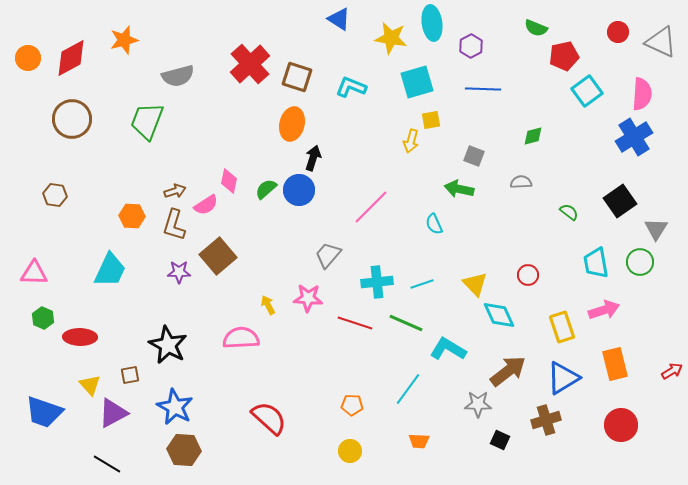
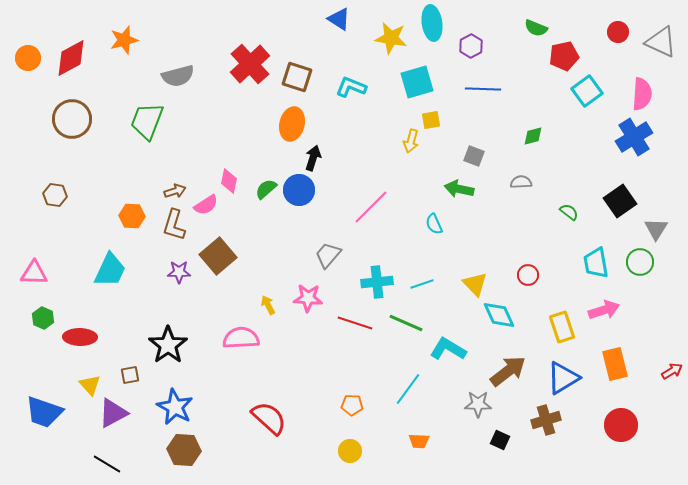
black star at (168, 345): rotated 9 degrees clockwise
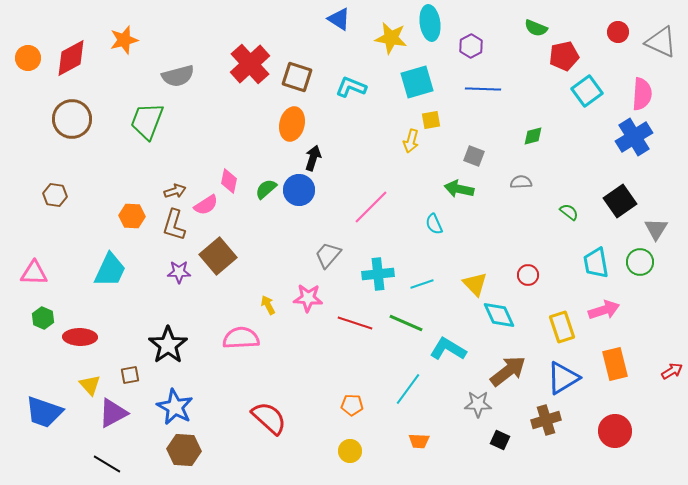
cyan ellipse at (432, 23): moved 2 px left
cyan cross at (377, 282): moved 1 px right, 8 px up
red circle at (621, 425): moved 6 px left, 6 px down
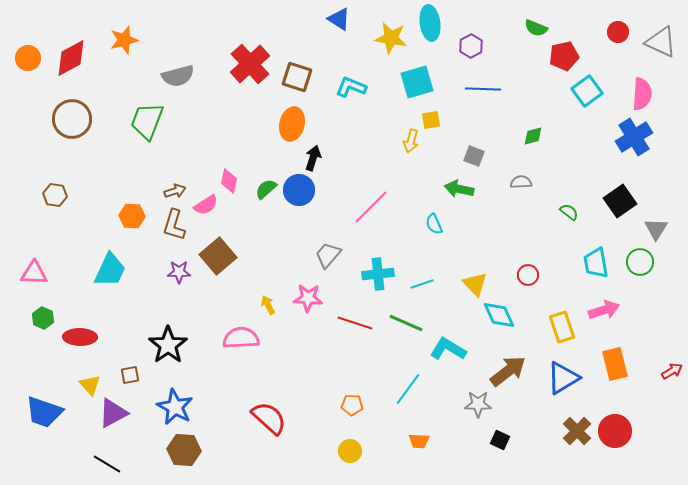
brown cross at (546, 420): moved 31 px right, 11 px down; rotated 28 degrees counterclockwise
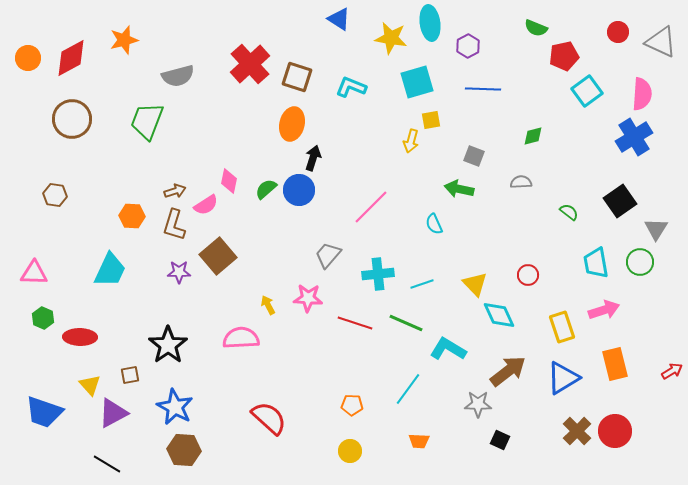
purple hexagon at (471, 46): moved 3 px left
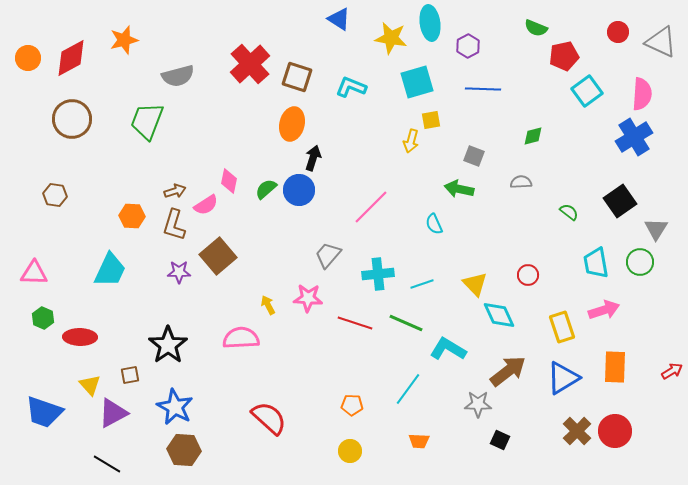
orange rectangle at (615, 364): moved 3 px down; rotated 16 degrees clockwise
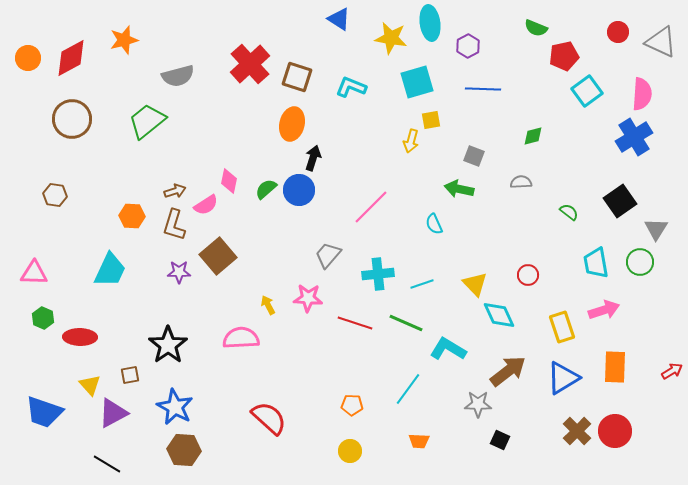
green trapezoid at (147, 121): rotated 30 degrees clockwise
